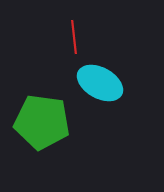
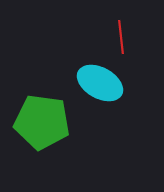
red line: moved 47 px right
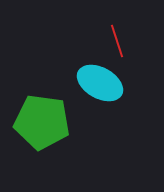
red line: moved 4 px left, 4 px down; rotated 12 degrees counterclockwise
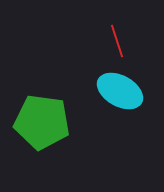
cyan ellipse: moved 20 px right, 8 px down
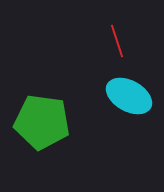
cyan ellipse: moved 9 px right, 5 px down
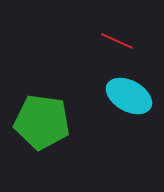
red line: rotated 48 degrees counterclockwise
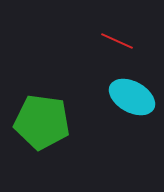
cyan ellipse: moved 3 px right, 1 px down
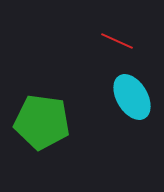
cyan ellipse: rotated 30 degrees clockwise
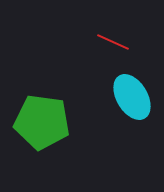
red line: moved 4 px left, 1 px down
